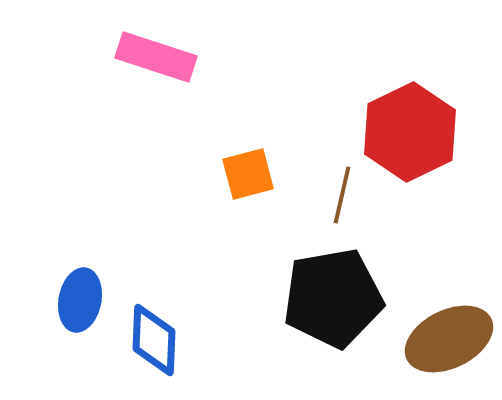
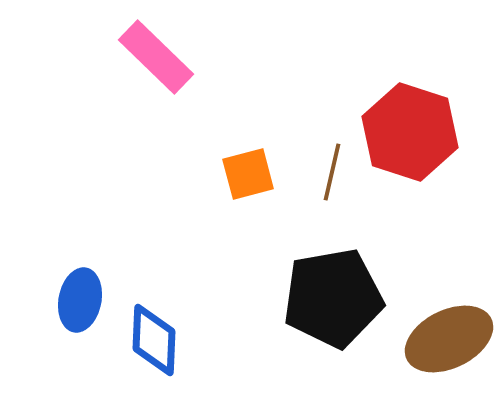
pink rectangle: rotated 26 degrees clockwise
red hexagon: rotated 16 degrees counterclockwise
brown line: moved 10 px left, 23 px up
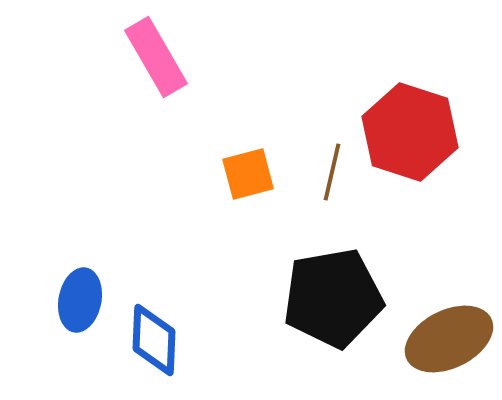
pink rectangle: rotated 16 degrees clockwise
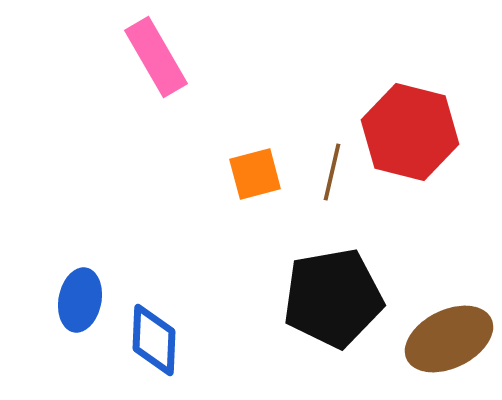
red hexagon: rotated 4 degrees counterclockwise
orange square: moved 7 px right
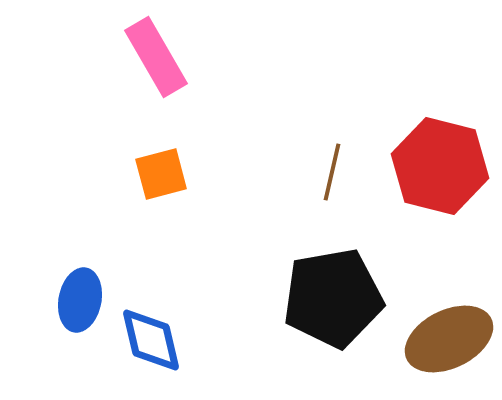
red hexagon: moved 30 px right, 34 px down
orange square: moved 94 px left
blue diamond: moved 3 px left; rotated 16 degrees counterclockwise
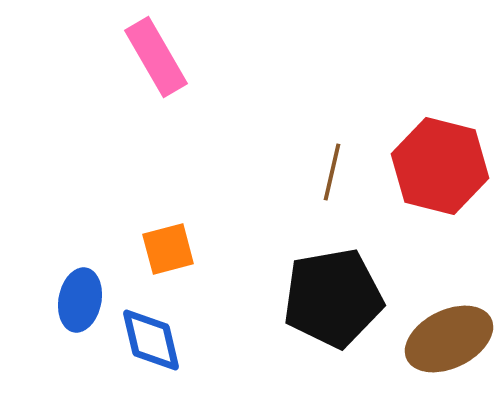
orange square: moved 7 px right, 75 px down
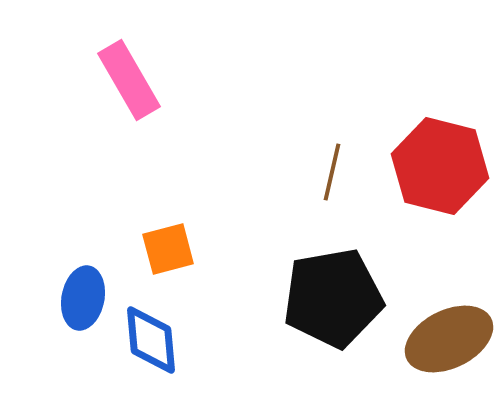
pink rectangle: moved 27 px left, 23 px down
blue ellipse: moved 3 px right, 2 px up
blue diamond: rotated 8 degrees clockwise
